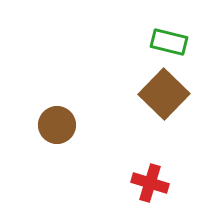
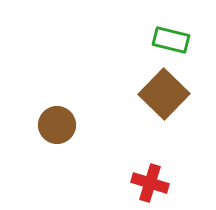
green rectangle: moved 2 px right, 2 px up
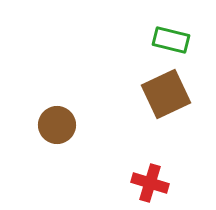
brown square: moved 2 px right; rotated 21 degrees clockwise
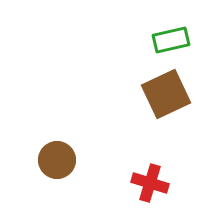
green rectangle: rotated 27 degrees counterclockwise
brown circle: moved 35 px down
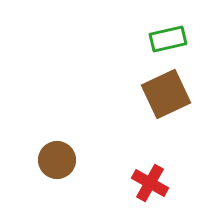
green rectangle: moved 3 px left, 1 px up
red cross: rotated 12 degrees clockwise
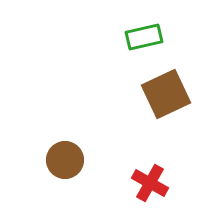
green rectangle: moved 24 px left, 2 px up
brown circle: moved 8 px right
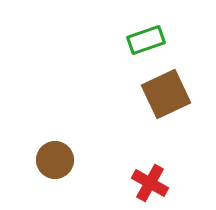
green rectangle: moved 2 px right, 3 px down; rotated 6 degrees counterclockwise
brown circle: moved 10 px left
